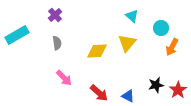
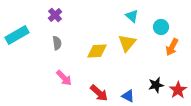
cyan circle: moved 1 px up
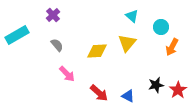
purple cross: moved 2 px left
gray semicircle: moved 2 px down; rotated 32 degrees counterclockwise
pink arrow: moved 3 px right, 4 px up
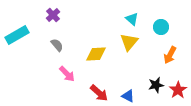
cyan triangle: moved 3 px down
yellow triangle: moved 2 px right, 1 px up
orange arrow: moved 2 px left, 8 px down
yellow diamond: moved 1 px left, 3 px down
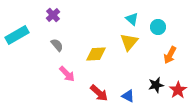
cyan circle: moved 3 px left
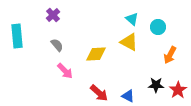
cyan rectangle: moved 1 px down; rotated 65 degrees counterclockwise
yellow triangle: rotated 42 degrees counterclockwise
pink arrow: moved 2 px left, 3 px up
black star: rotated 14 degrees clockwise
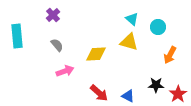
yellow triangle: rotated 12 degrees counterclockwise
pink arrow: rotated 66 degrees counterclockwise
red star: moved 4 px down
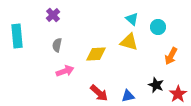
gray semicircle: rotated 128 degrees counterclockwise
orange arrow: moved 1 px right, 1 px down
black star: rotated 21 degrees clockwise
blue triangle: rotated 40 degrees counterclockwise
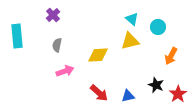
yellow triangle: moved 1 px right, 1 px up; rotated 30 degrees counterclockwise
yellow diamond: moved 2 px right, 1 px down
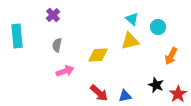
blue triangle: moved 3 px left
